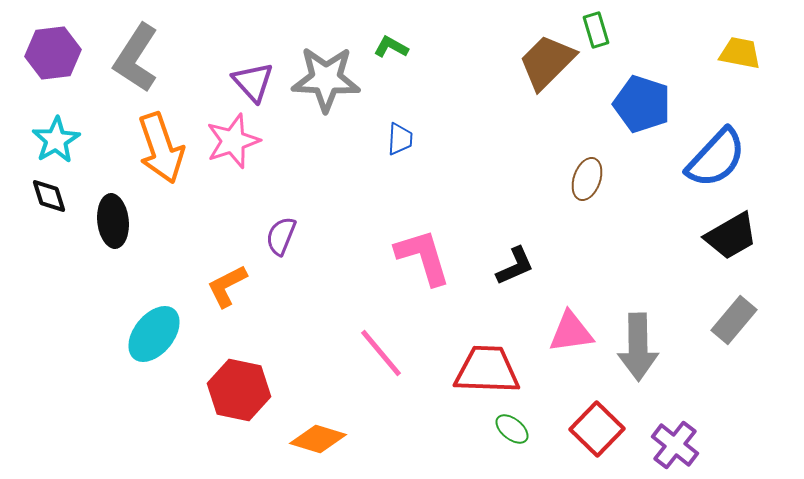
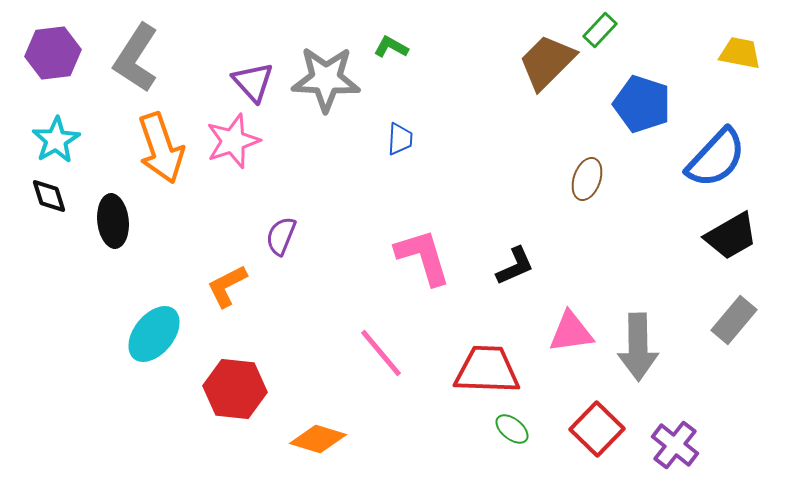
green rectangle: moved 4 px right; rotated 60 degrees clockwise
red hexagon: moved 4 px left, 1 px up; rotated 6 degrees counterclockwise
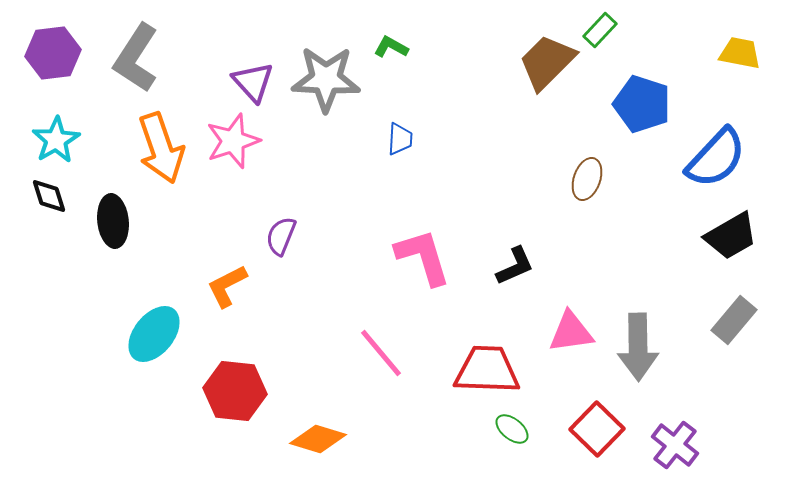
red hexagon: moved 2 px down
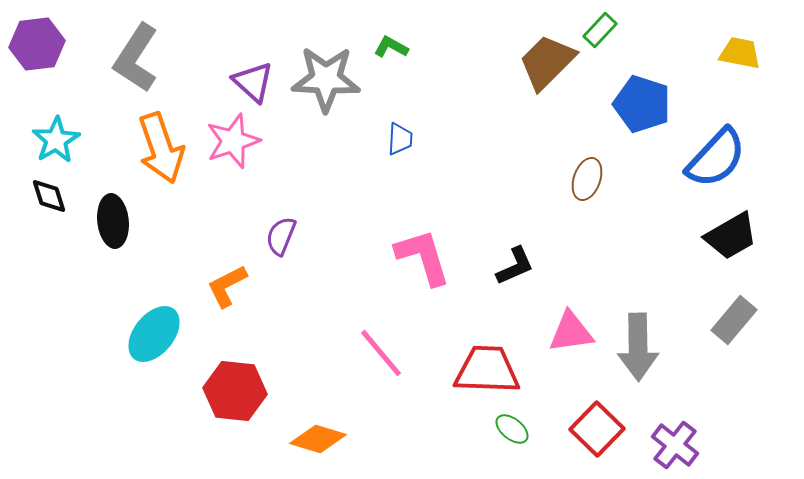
purple hexagon: moved 16 px left, 9 px up
purple triangle: rotated 6 degrees counterclockwise
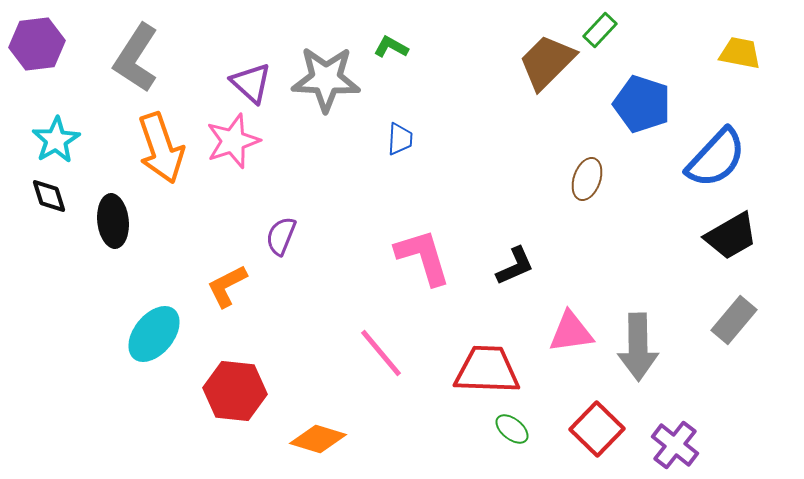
purple triangle: moved 2 px left, 1 px down
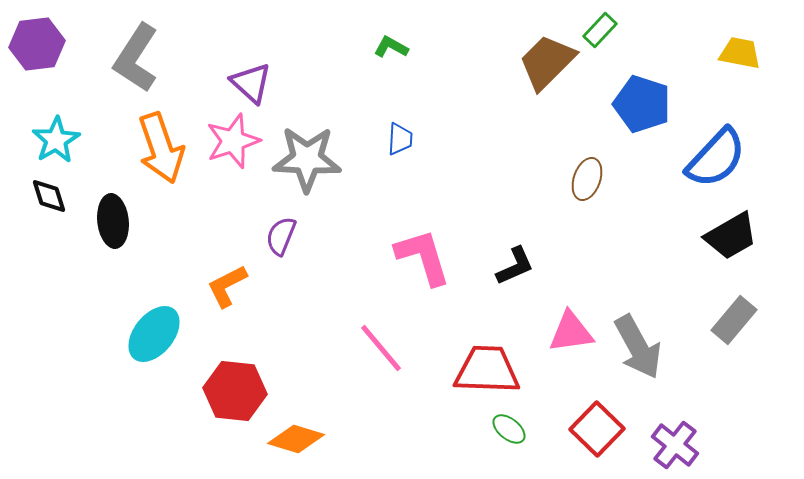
gray star: moved 19 px left, 80 px down
gray arrow: rotated 28 degrees counterclockwise
pink line: moved 5 px up
green ellipse: moved 3 px left
orange diamond: moved 22 px left
